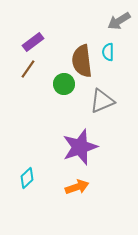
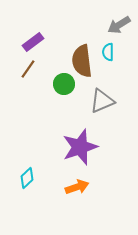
gray arrow: moved 4 px down
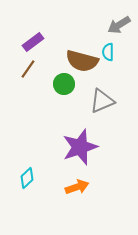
brown semicircle: rotated 68 degrees counterclockwise
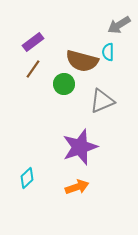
brown line: moved 5 px right
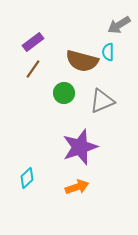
green circle: moved 9 px down
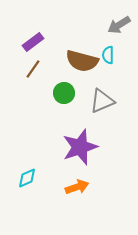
cyan semicircle: moved 3 px down
cyan diamond: rotated 20 degrees clockwise
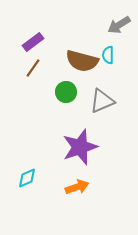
brown line: moved 1 px up
green circle: moved 2 px right, 1 px up
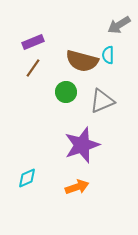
purple rectangle: rotated 15 degrees clockwise
purple star: moved 2 px right, 2 px up
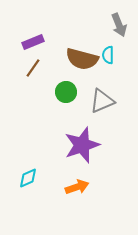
gray arrow: rotated 80 degrees counterclockwise
brown semicircle: moved 2 px up
cyan diamond: moved 1 px right
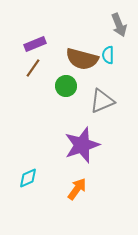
purple rectangle: moved 2 px right, 2 px down
green circle: moved 6 px up
orange arrow: moved 2 px down; rotated 35 degrees counterclockwise
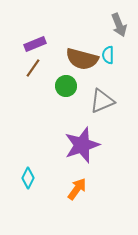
cyan diamond: rotated 40 degrees counterclockwise
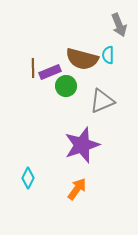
purple rectangle: moved 15 px right, 28 px down
brown line: rotated 36 degrees counterclockwise
